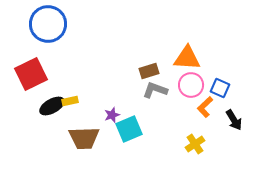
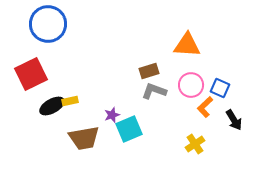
orange triangle: moved 13 px up
gray L-shape: moved 1 px left, 1 px down
brown trapezoid: rotated 8 degrees counterclockwise
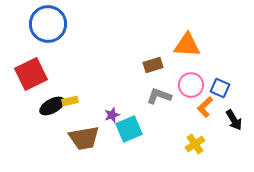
brown rectangle: moved 4 px right, 6 px up
gray L-shape: moved 5 px right, 5 px down
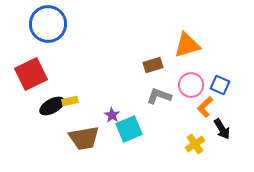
orange triangle: rotated 20 degrees counterclockwise
blue square: moved 3 px up
purple star: rotated 21 degrees counterclockwise
black arrow: moved 12 px left, 9 px down
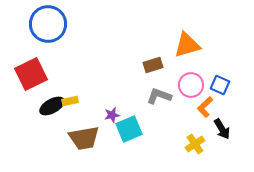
purple star: rotated 28 degrees clockwise
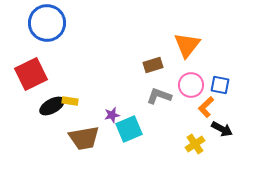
blue circle: moved 1 px left, 1 px up
orange triangle: rotated 36 degrees counterclockwise
blue square: rotated 12 degrees counterclockwise
yellow rectangle: rotated 21 degrees clockwise
orange L-shape: moved 1 px right
black arrow: rotated 30 degrees counterclockwise
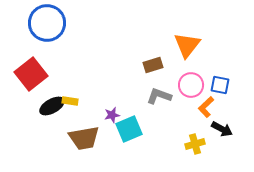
red square: rotated 12 degrees counterclockwise
yellow cross: rotated 18 degrees clockwise
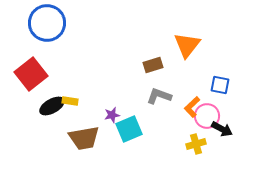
pink circle: moved 16 px right, 31 px down
orange L-shape: moved 14 px left
yellow cross: moved 1 px right
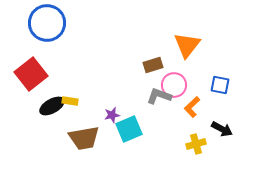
pink circle: moved 33 px left, 31 px up
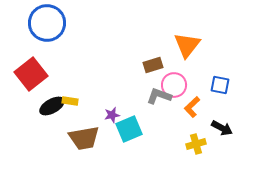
black arrow: moved 1 px up
